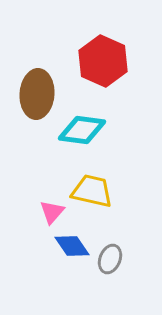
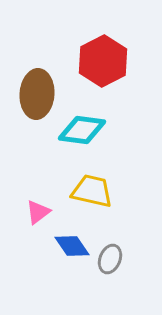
red hexagon: rotated 9 degrees clockwise
pink triangle: moved 14 px left; rotated 12 degrees clockwise
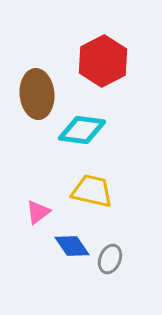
brown ellipse: rotated 9 degrees counterclockwise
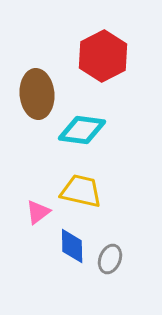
red hexagon: moved 5 px up
yellow trapezoid: moved 11 px left
blue diamond: rotated 33 degrees clockwise
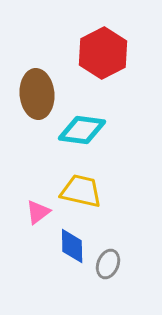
red hexagon: moved 3 px up
gray ellipse: moved 2 px left, 5 px down
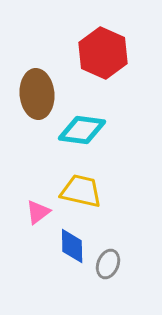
red hexagon: rotated 9 degrees counterclockwise
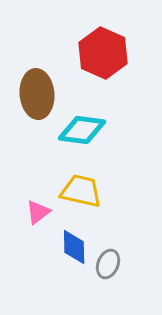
blue diamond: moved 2 px right, 1 px down
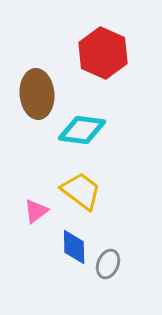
yellow trapezoid: rotated 24 degrees clockwise
pink triangle: moved 2 px left, 1 px up
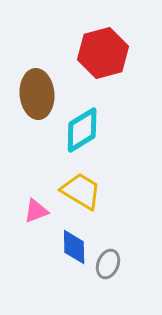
red hexagon: rotated 21 degrees clockwise
cyan diamond: rotated 39 degrees counterclockwise
yellow trapezoid: rotated 6 degrees counterclockwise
pink triangle: rotated 16 degrees clockwise
